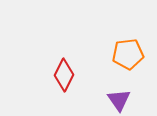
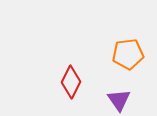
red diamond: moved 7 px right, 7 px down
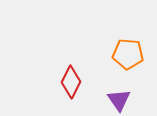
orange pentagon: rotated 12 degrees clockwise
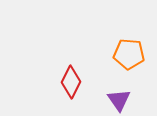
orange pentagon: moved 1 px right
